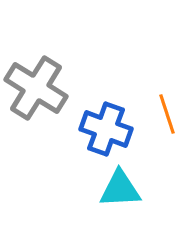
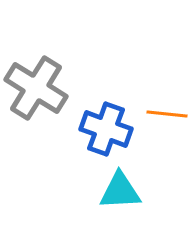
orange line: rotated 66 degrees counterclockwise
cyan triangle: moved 2 px down
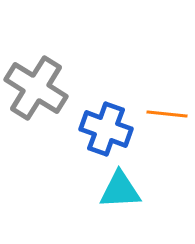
cyan triangle: moved 1 px up
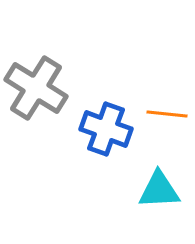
cyan triangle: moved 39 px right
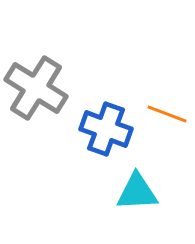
orange line: rotated 15 degrees clockwise
cyan triangle: moved 22 px left, 2 px down
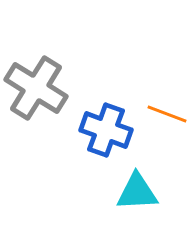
blue cross: moved 1 px down
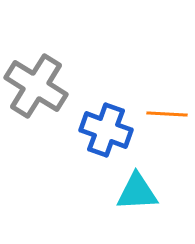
gray cross: moved 2 px up
orange line: rotated 18 degrees counterclockwise
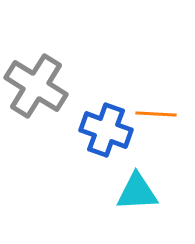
orange line: moved 11 px left
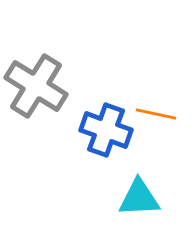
orange line: rotated 9 degrees clockwise
cyan triangle: moved 2 px right, 6 px down
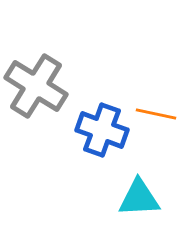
blue cross: moved 4 px left
